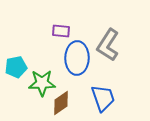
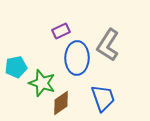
purple rectangle: rotated 30 degrees counterclockwise
green star: rotated 20 degrees clockwise
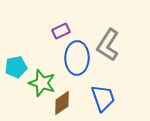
brown diamond: moved 1 px right
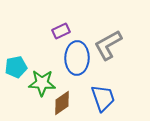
gray L-shape: rotated 28 degrees clockwise
green star: rotated 16 degrees counterclockwise
